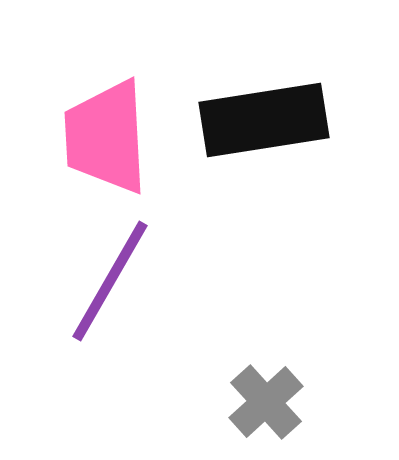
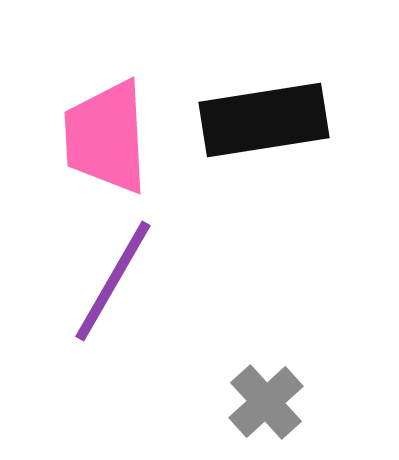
purple line: moved 3 px right
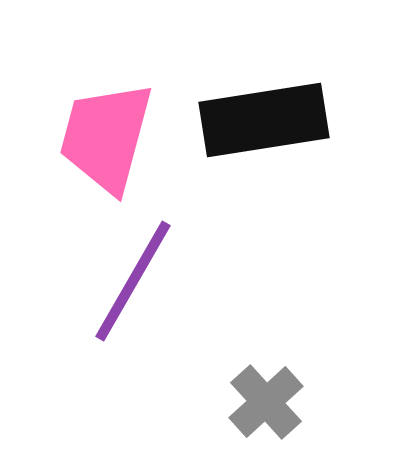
pink trapezoid: rotated 18 degrees clockwise
purple line: moved 20 px right
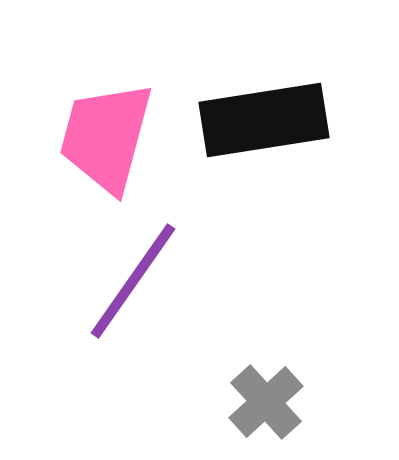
purple line: rotated 5 degrees clockwise
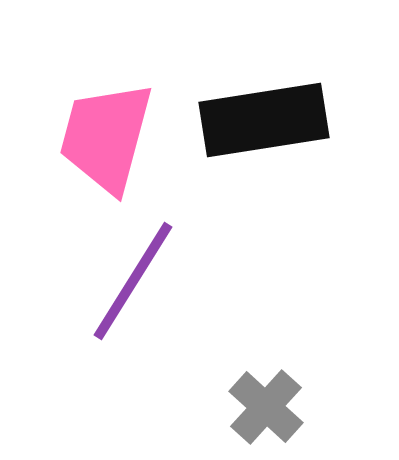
purple line: rotated 3 degrees counterclockwise
gray cross: moved 5 px down; rotated 6 degrees counterclockwise
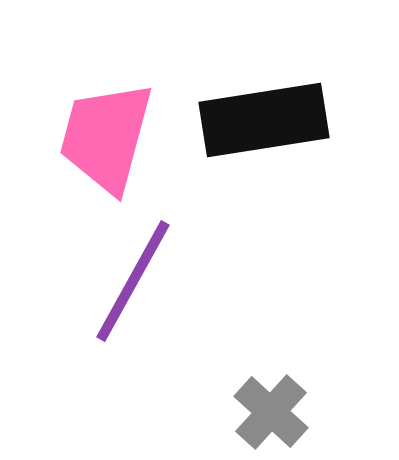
purple line: rotated 3 degrees counterclockwise
gray cross: moved 5 px right, 5 px down
